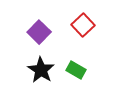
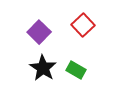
black star: moved 2 px right, 2 px up
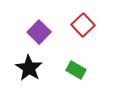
black star: moved 14 px left
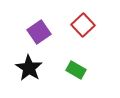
purple square: rotated 10 degrees clockwise
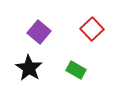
red square: moved 9 px right, 4 px down
purple square: rotated 15 degrees counterclockwise
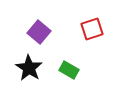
red square: rotated 25 degrees clockwise
green rectangle: moved 7 px left
